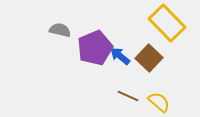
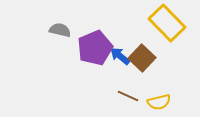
brown square: moved 7 px left
yellow semicircle: rotated 125 degrees clockwise
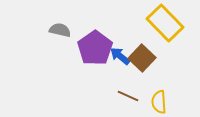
yellow rectangle: moved 2 px left
purple pentagon: rotated 12 degrees counterclockwise
yellow semicircle: rotated 100 degrees clockwise
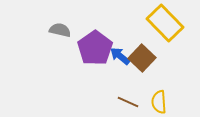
brown line: moved 6 px down
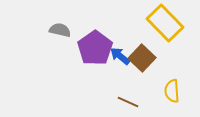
yellow semicircle: moved 13 px right, 11 px up
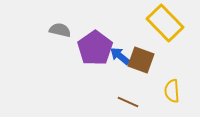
brown square: moved 1 px left, 2 px down; rotated 24 degrees counterclockwise
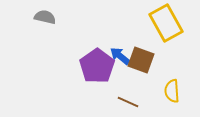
yellow rectangle: moved 1 px right; rotated 15 degrees clockwise
gray semicircle: moved 15 px left, 13 px up
purple pentagon: moved 2 px right, 18 px down
